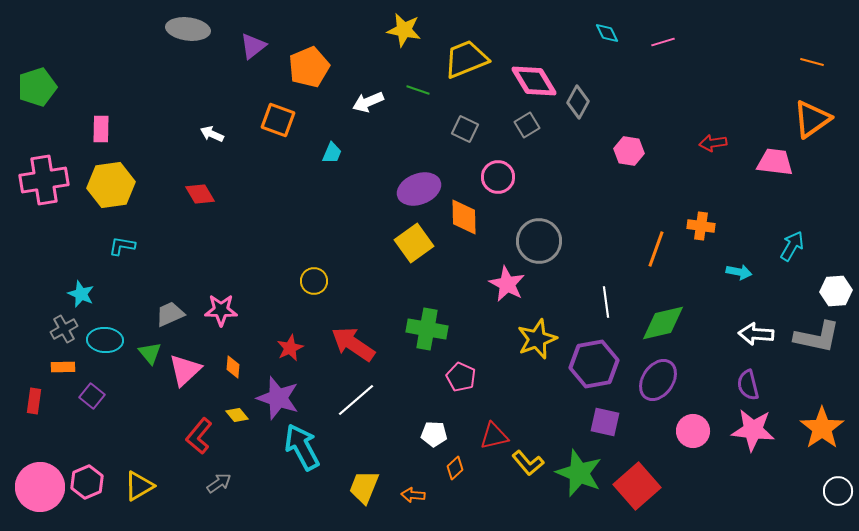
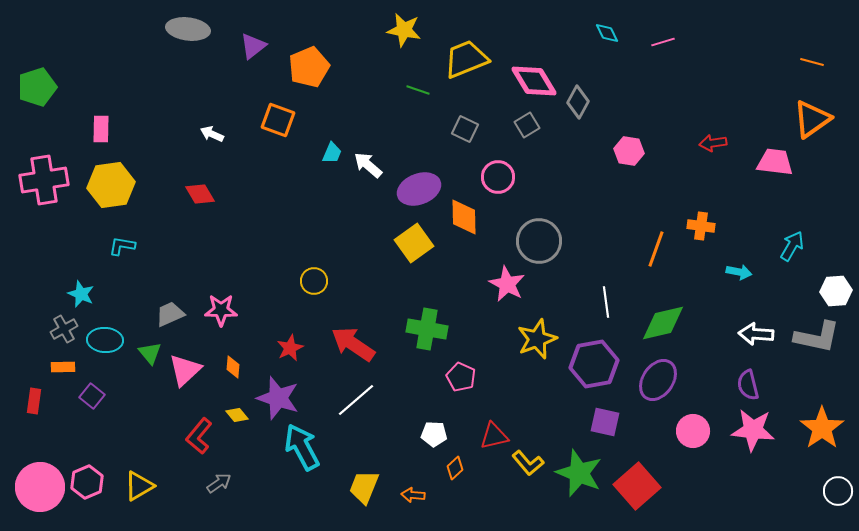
white arrow at (368, 102): moved 63 px down; rotated 64 degrees clockwise
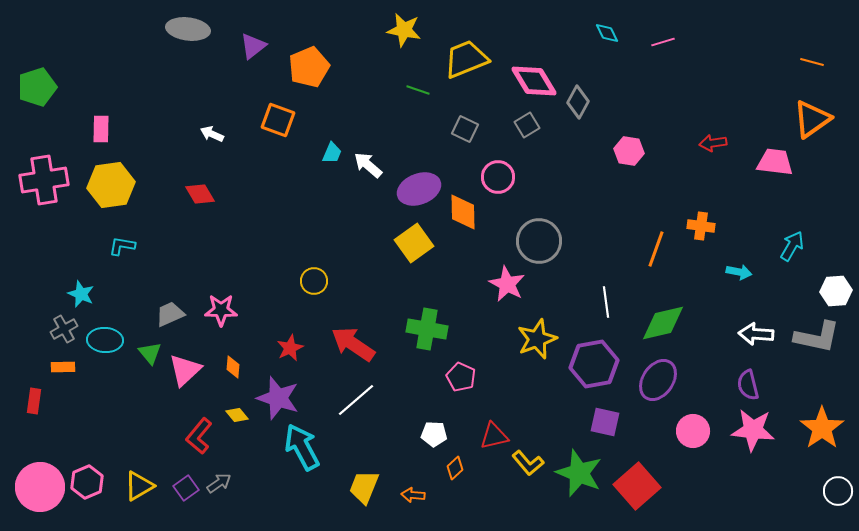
orange diamond at (464, 217): moved 1 px left, 5 px up
purple square at (92, 396): moved 94 px right, 92 px down; rotated 15 degrees clockwise
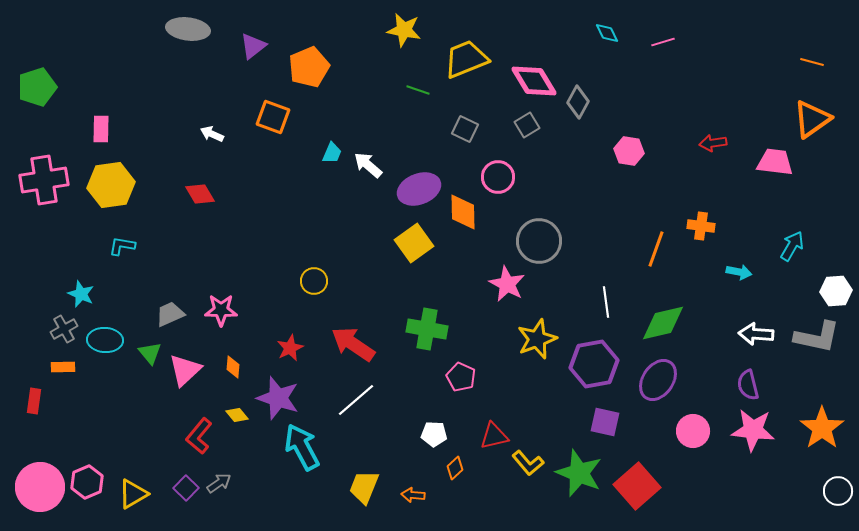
orange square at (278, 120): moved 5 px left, 3 px up
yellow triangle at (139, 486): moved 6 px left, 8 px down
purple square at (186, 488): rotated 10 degrees counterclockwise
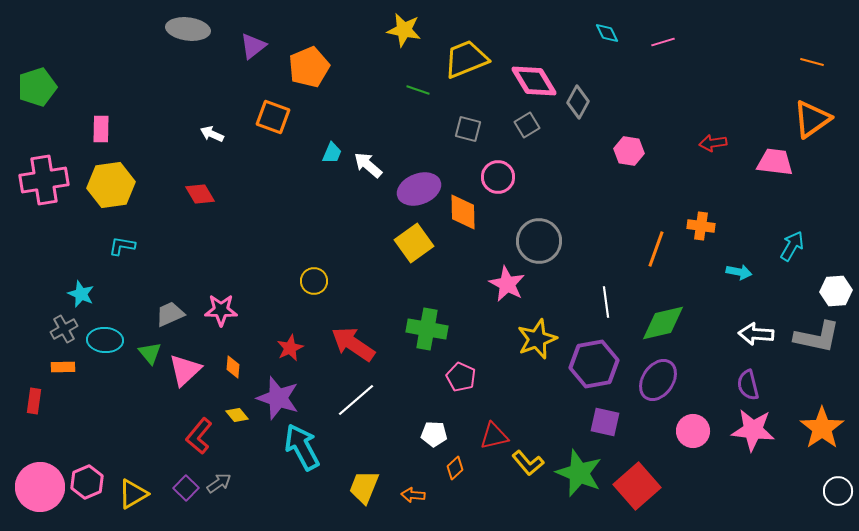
gray square at (465, 129): moved 3 px right; rotated 12 degrees counterclockwise
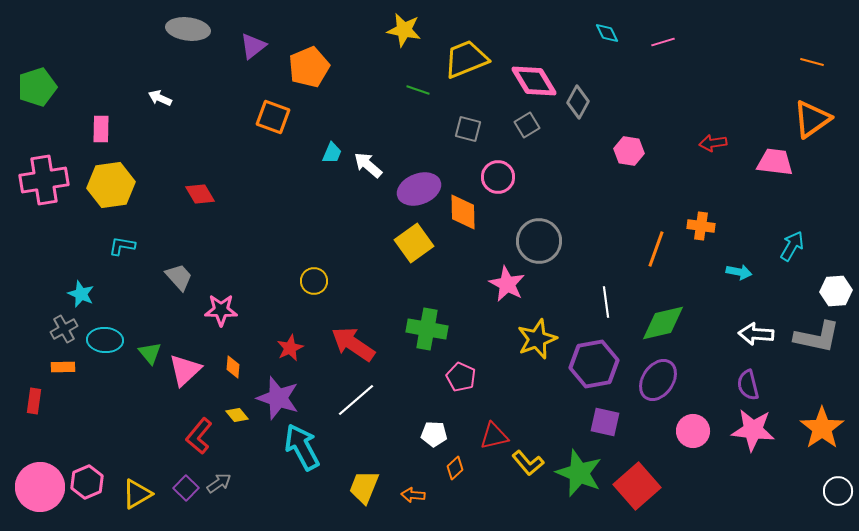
white arrow at (212, 134): moved 52 px left, 36 px up
gray trapezoid at (170, 314): moved 9 px right, 37 px up; rotated 72 degrees clockwise
yellow triangle at (133, 494): moved 4 px right
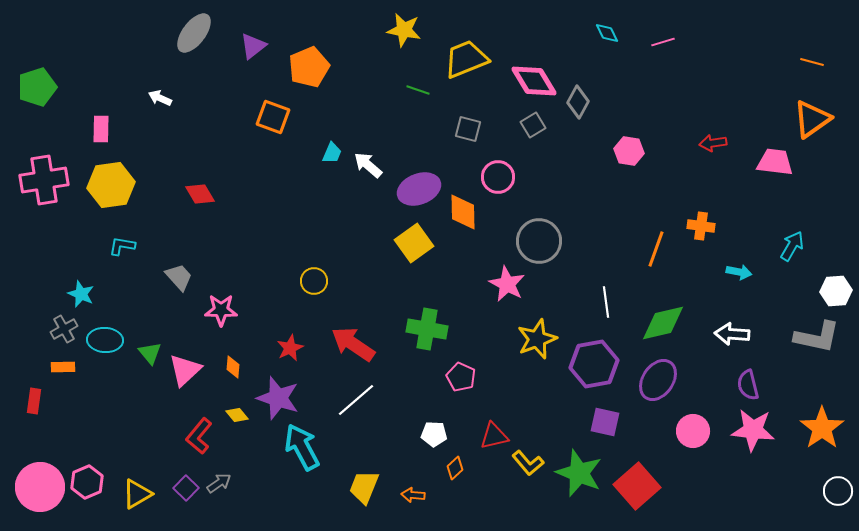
gray ellipse at (188, 29): moved 6 px right, 4 px down; rotated 60 degrees counterclockwise
gray square at (527, 125): moved 6 px right
white arrow at (756, 334): moved 24 px left
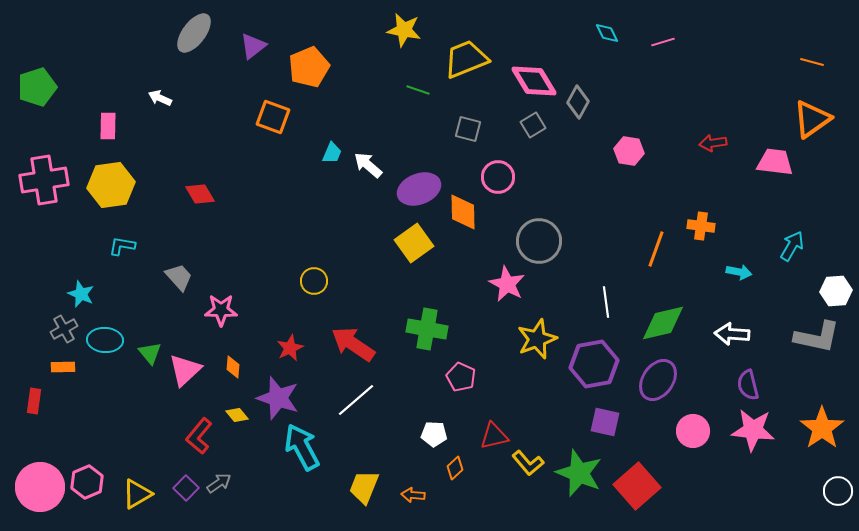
pink rectangle at (101, 129): moved 7 px right, 3 px up
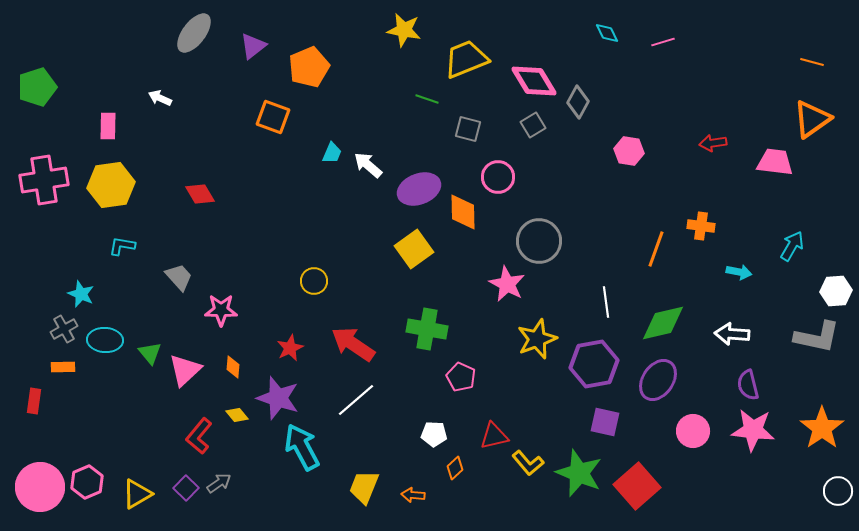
green line at (418, 90): moved 9 px right, 9 px down
yellow square at (414, 243): moved 6 px down
